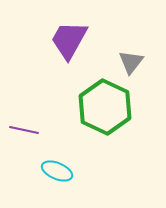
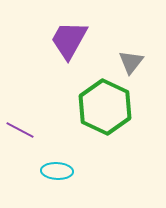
purple line: moved 4 px left; rotated 16 degrees clockwise
cyan ellipse: rotated 20 degrees counterclockwise
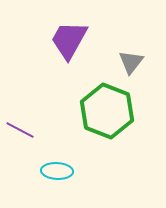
green hexagon: moved 2 px right, 4 px down; rotated 4 degrees counterclockwise
